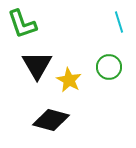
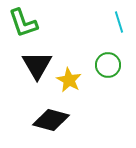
green L-shape: moved 1 px right, 1 px up
green circle: moved 1 px left, 2 px up
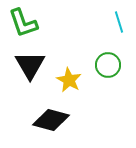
black triangle: moved 7 px left
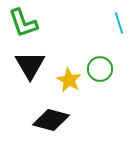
cyan line: moved 1 px down
green circle: moved 8 px left, 4 px down
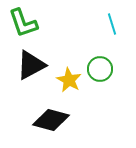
cyan line: moved 7 px left, 1 px down
black triangle: moved 1 px right; rotated 32 degrees clockwise
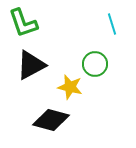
green circle: moved 5 px left, 5 px up
yellow star: moved 1 px right, 7 px down; rotated 15 degrees counterclockwise
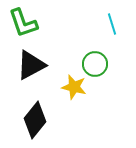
yellow star: moved 4 px right
black diamond: moved 16 px left; rotated 66 degrees counterclockwise
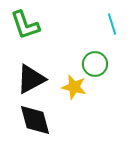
green L-shape: moved 2 px right, 2 px down
black triangle: moved 14 px down
black diamond: rotated 54 degrees counterclockwise
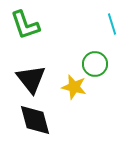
black triangle: rotated 40 degrees counterclockwise
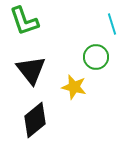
green L-shape: moved 1 px left, 4 px up
green circle: moved 1 px right, 7 px up
black triangle: moved 9 px up
black diamond: rotated 66 degrees clockwise
